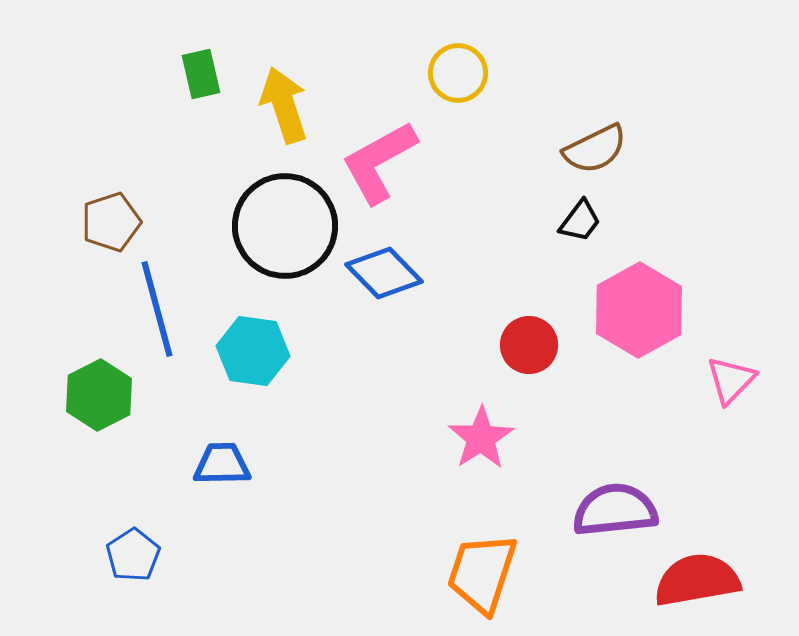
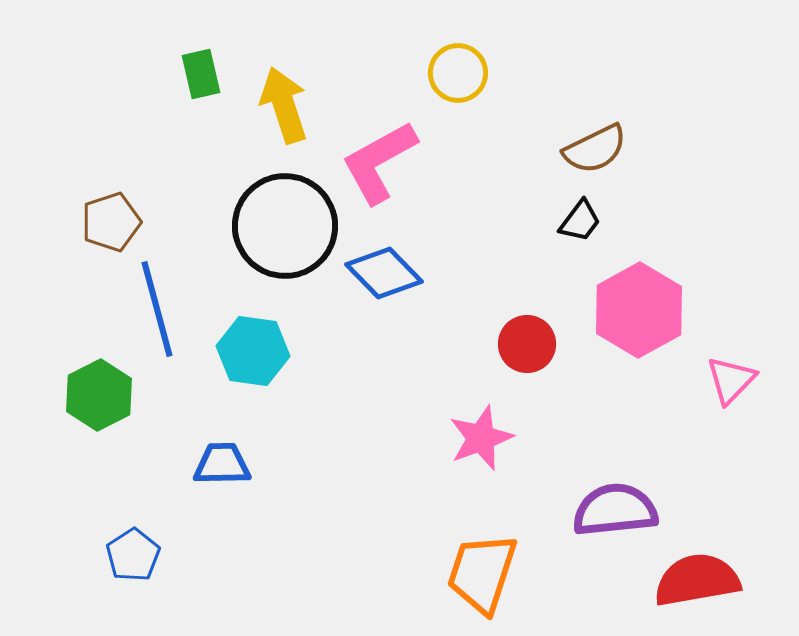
red circle: moved 2 px left, 1 px up
pink star: rotated 12 degrees clockwise
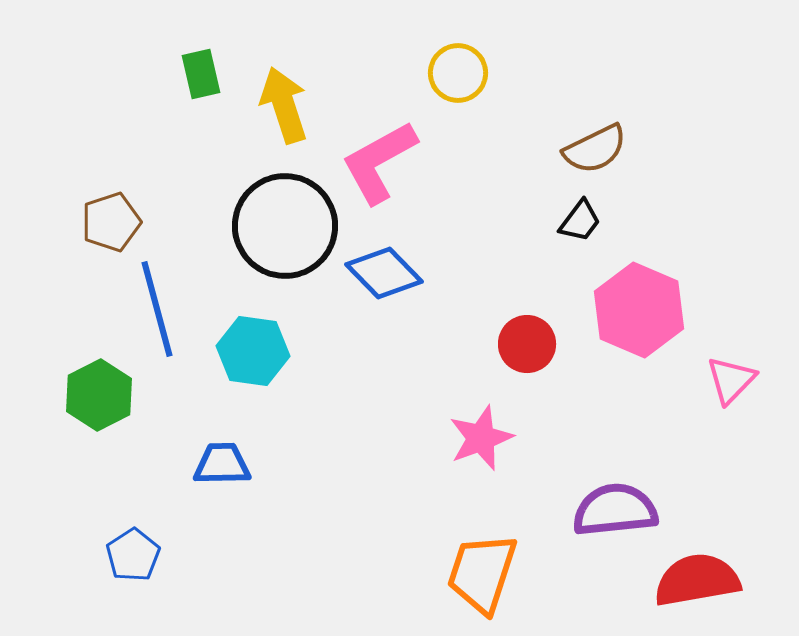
pink hexagon: rotated 8 degrees counterclockwise
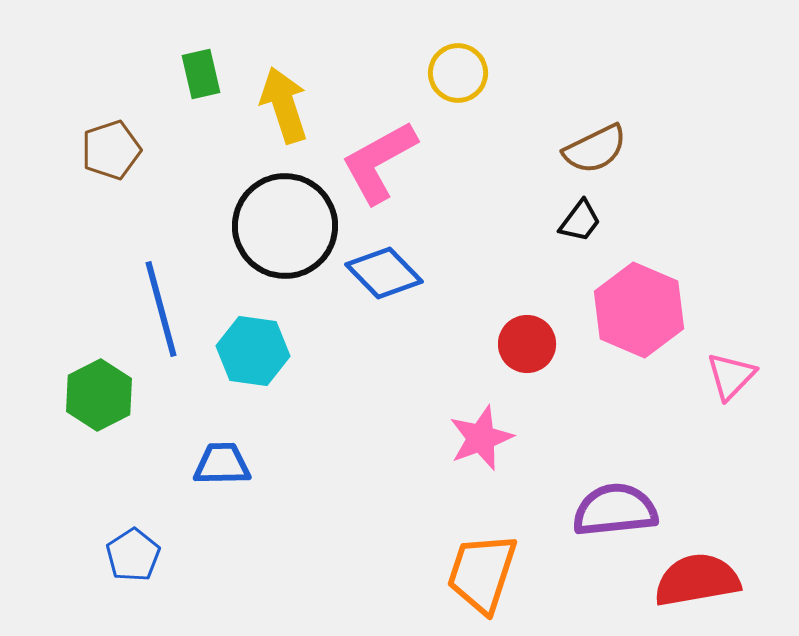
brown pentagon: moved 72 px up
blue line: moved 4 px right
pink triangle: moved 4 px up
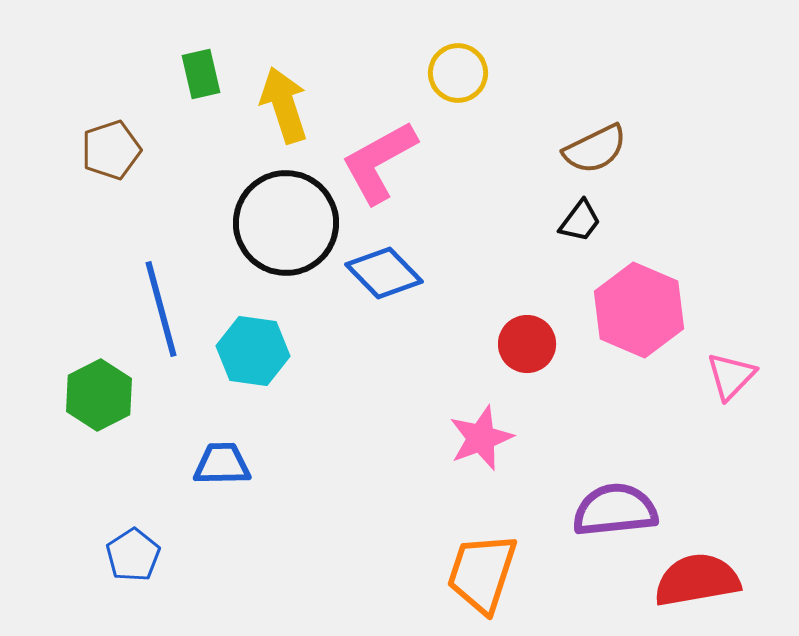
black circle: moved 1 px right, 3 px up
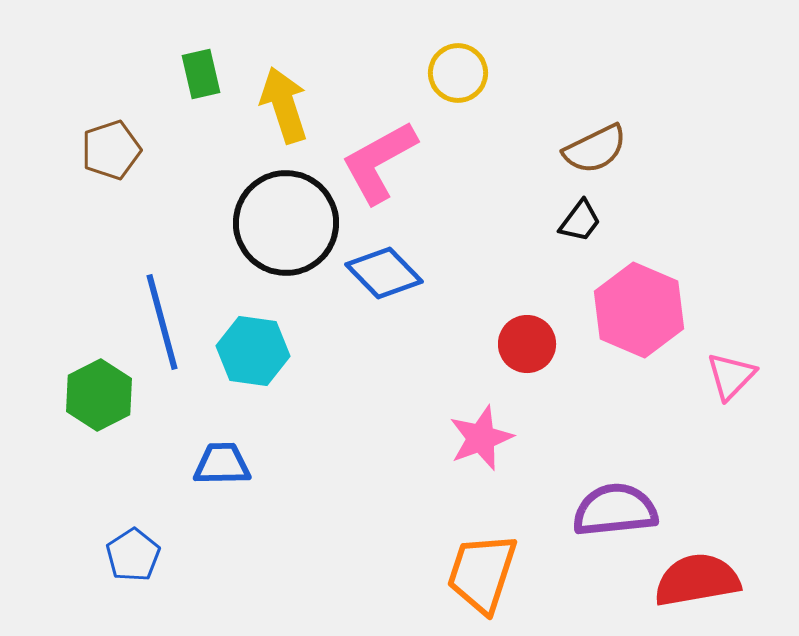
blue line: moved 1 px right, 13 px down
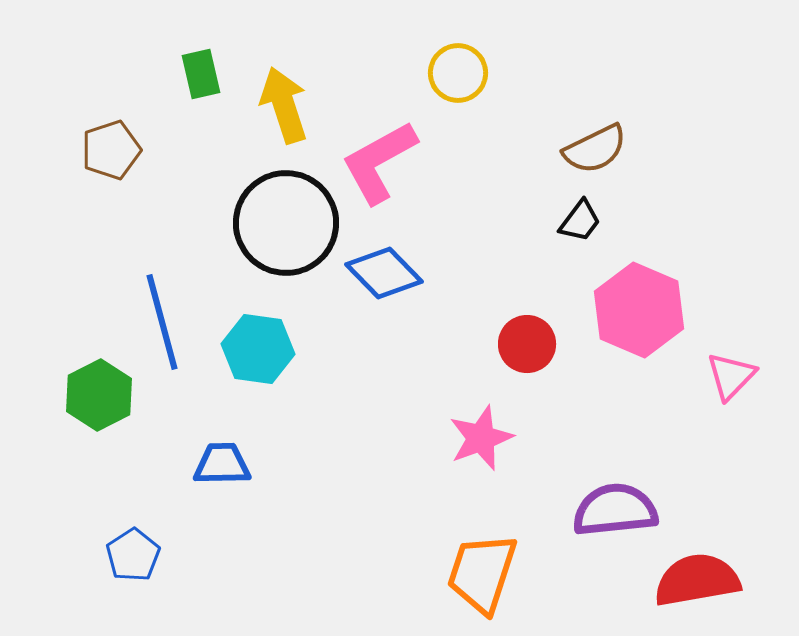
cyan hexagon: moved 5 px right, 2 px up
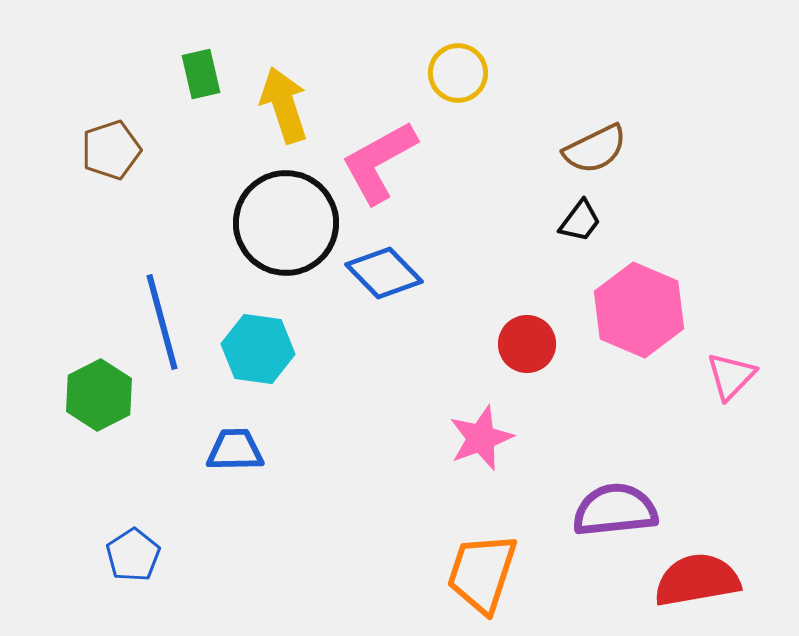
blue trapezoid: moved 13 px right, 14 px up
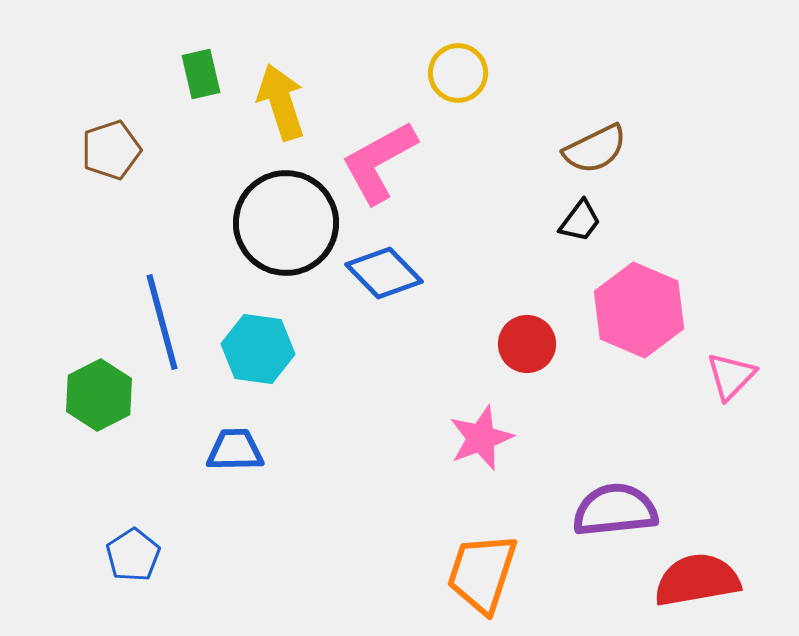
yellow arrow: moved 3 px left, 3 px up
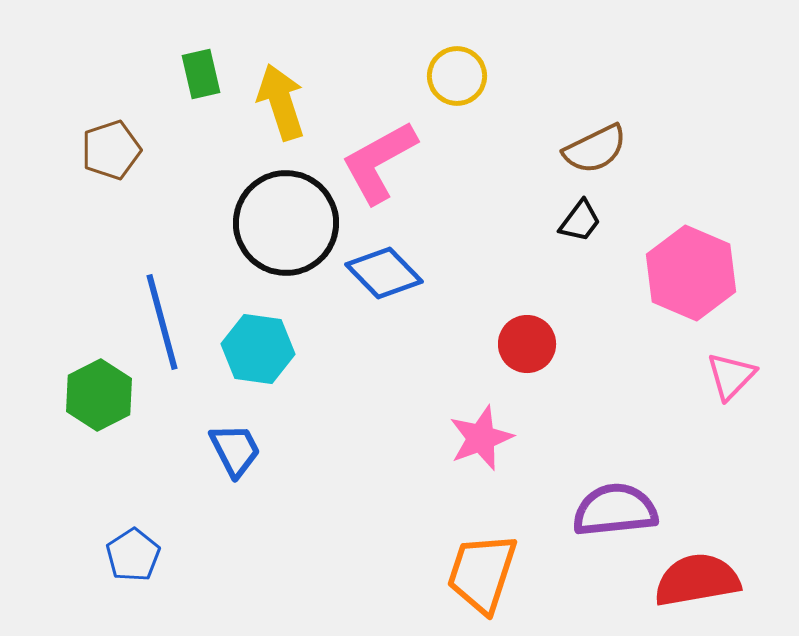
yellow circle: moved 1 px left, 3 px down
pink hexagon: moved 52 px right, 37 px up
blue trapezoid: rotated 64 degrees clockwise
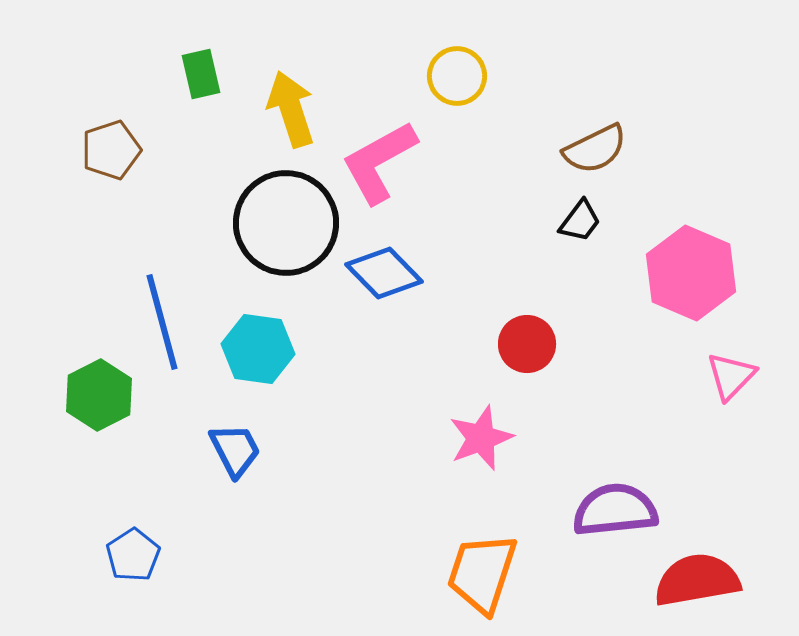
yellow arrow: moved 10 px right, 7 px down
